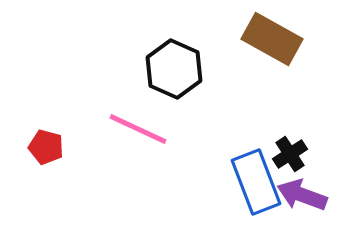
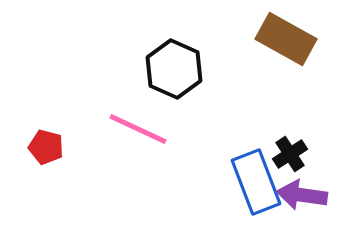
brown rectangle: moved 14 px right
purple arrow: rotated 12 degrees counterclockwise
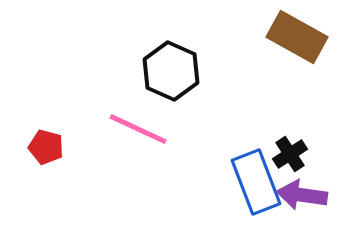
brown rectangle: moved 11 px right, 2 px up
black hexagon: moved 3 px left, 2 px down
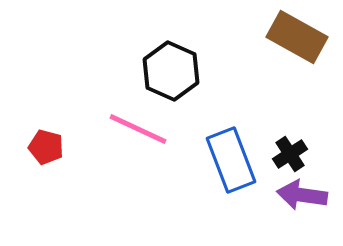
blue rectangle: moved 25 px left, 22 px up
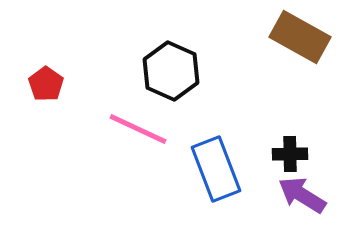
brown rectangle: moved 3 px right
red pentagon: moved 63 px up; rotated 20 degrees clockwise
black cross: rotated 32 degrees clockwise
blue rectangle: moved 15 px left, 9 px down
purple arrow: rotated 24 degrees clockwise
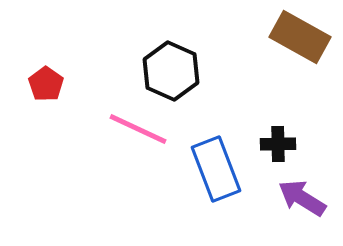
black cross: moved 12 px left, 10 px up
purple arrow: moved 3 px down
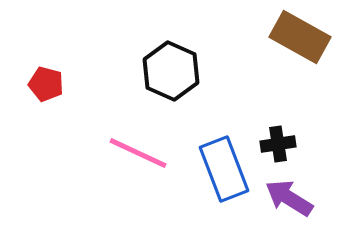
red pentagon: rotated 20 degrees counterclockwise
pink line: moved 24 px down
black cross: rotated 8 degrees counterclockwise
blue rectangle: moved 8 px right
purple arrow: moved 13 px left
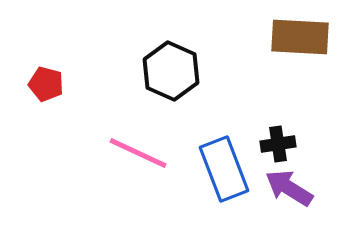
brown rectangle: rotated 26 degrees counterclockwise
purple arrow: moved 10 px up
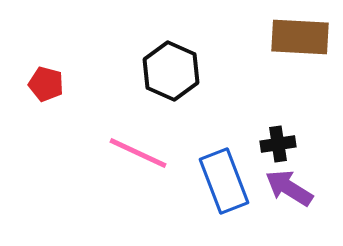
blue rectangle: moved 12 px down
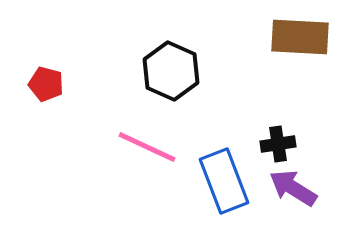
pink line: moved 9 px right, 6 px up
purple arrow: moved 4 px right
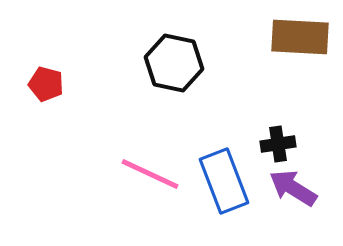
black hexagon: moved 3 px right, 8 px up; rotated 12 degrees counterclockwise
pink line: moved 3 px right, 27 px down
